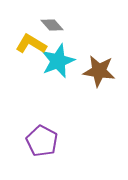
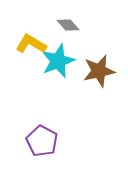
gray diamond: moved 16 px right
brown star: rotated 20 degrees counterclockwise
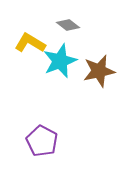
gray diamond: rotated 10 degrees counterclockwise
yellow L-shape: moved 1 px left, 1 px up
cyan star: moved 2 px right
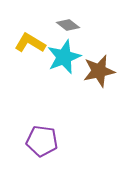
cyan star: moved 4 px right, 4 px up
purple pentagon: rotated 20 degrees counterclockwise
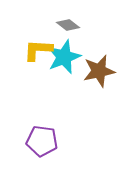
yellow L-shape: moved 8 px right, 7 px down; rotated 28 degrees counterclockwise
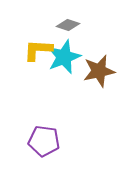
gray diamond: rotated 20 degrees counterclockwise
purple pentagon: moved 2 px right
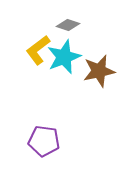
yellow L-shape: rotated 40 degrees counterclockwise
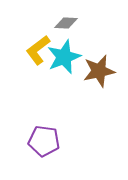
gray diamond: moved 2 px left, 2 px up; rotated 15 degrees counterclockwise
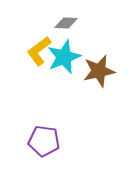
yellow L-shape: moved 1 px right, 1 px down
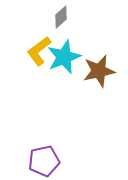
gray diamond: moved 5 px left, 6 px up; rotated 45 degrees counterclockwise
purple pentagon: moved 20 px down; rotated 20 degrees counterclockwise
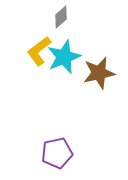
brown star: moved 2 px down
purple pentagon: moved 13 px right, 8 px up
